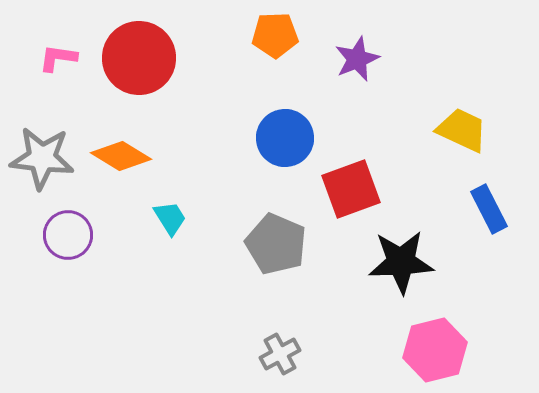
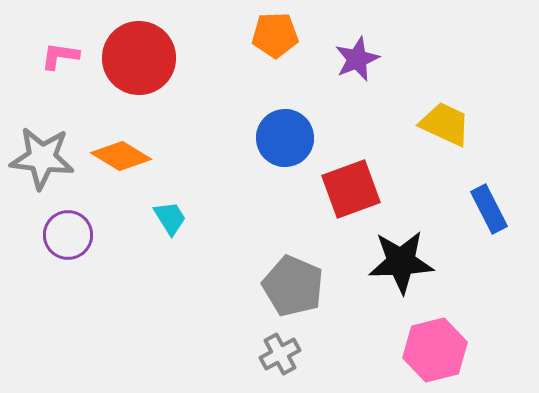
pink L-shape: moved 2 px right, 2 px up
yellow trapezoid: moved 17 px left, 6 px up
gray pentagon: moved 17 px right, 42 px down
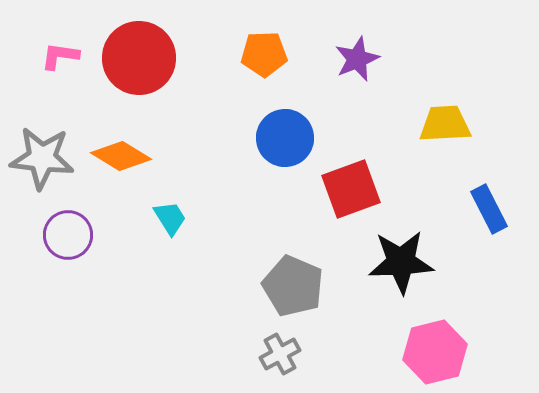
orange pentagon: moved 11 px left, 19 px down
yellow trapezoid: rotated 28 degrees counterclockwise
pink hexagon: moved 2 px down
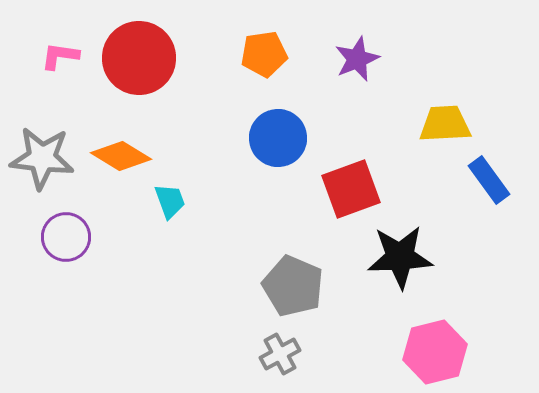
orange pentagon: rotated 6 degrees counterclockwise
blue circle: moved 7 px left
blue rectangle: moved 29 px up; rotated 9 degrees counterclockwise
cyan trapezoid: moved 17 px up; rotated 12 degrees clockwise
purple circle: moved 2 px left, 2 px down
black star: moved 1 px left, 5 px up
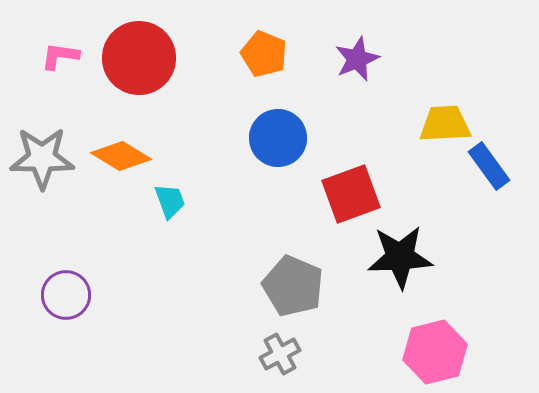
orange pentagon: rotated 30 degrees clockwise
gray star: rotated 6 degrees counterclockwise
blue rectangle: moved 14 px up
red square: moved 5 px down
purple circle: moved 58 px down
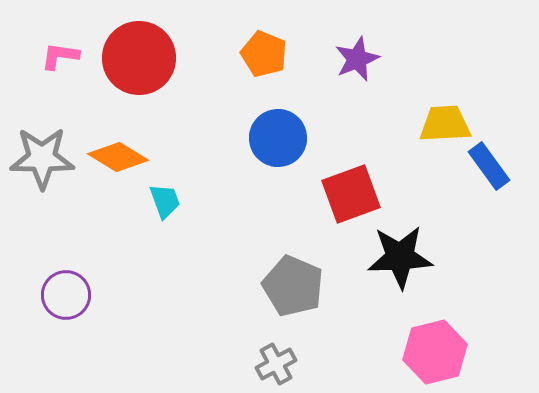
orange diamond: moved 3 px left, 1 px down
cyan trapezoid: moved 5 px left
gray cross: moved 4 px left, 10 px down
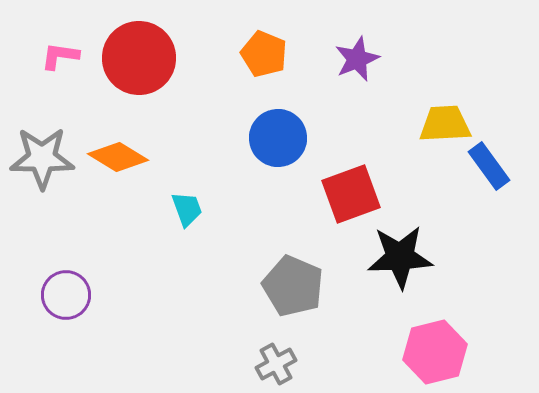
cyan trapezoid: moved 22 px right, 8 px down
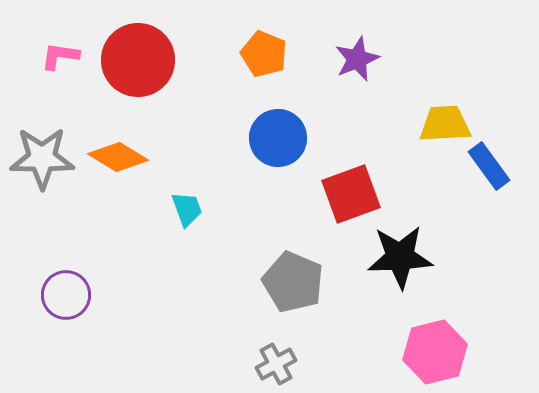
red circle: moved 1 px left, 2 px down
gray pentagon: moved 4 px up
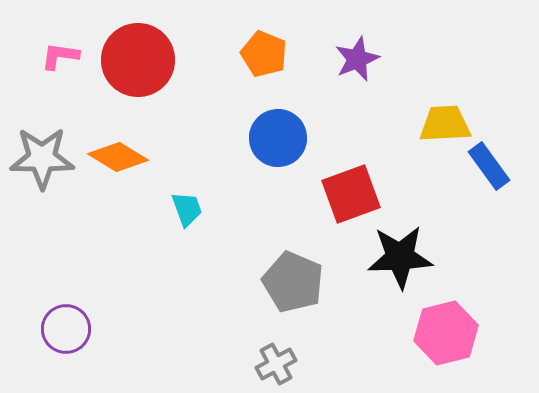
purple circle: moved 34 px down
pink hexagon: moved 11 px right, 19 px up
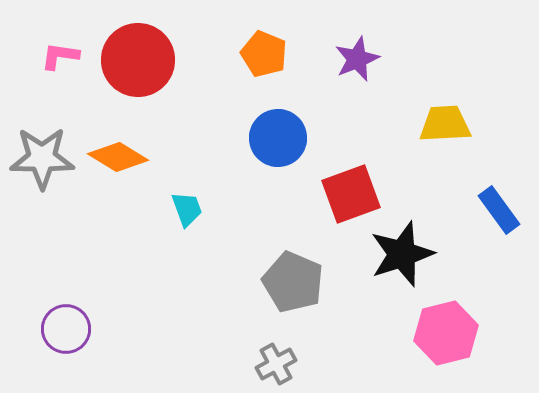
blue rectangle: moved 10 px right, 44 px down
black star: moved 2 px right, 3 px up; rotated 16 degrees counterclockwise
